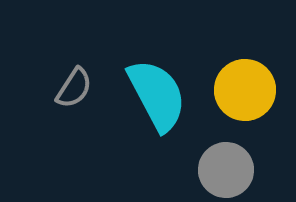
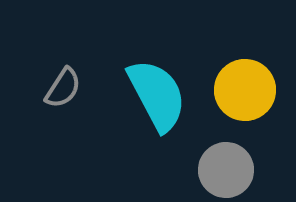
gray semicircle: moved 11 px left
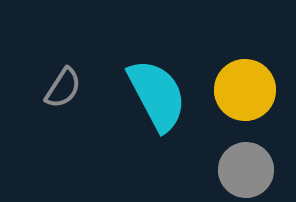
gray circle: moved 20 px right
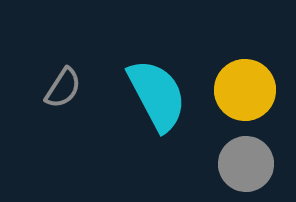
gray circle: moved 6 px up
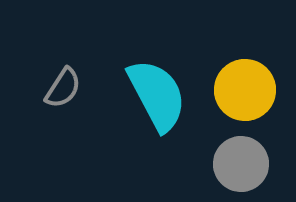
gray circle: moved 5 px left
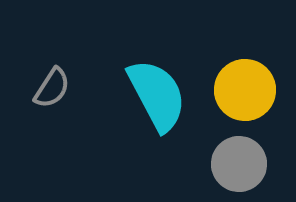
gray semicircle: moved 11 px left
gray circle: moved 2 px left
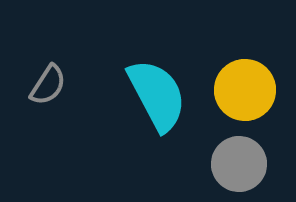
gray semicircle: moved 4 px left, 3 px up
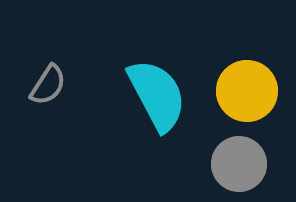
yellow circle: moved 2 px right, 1 px down
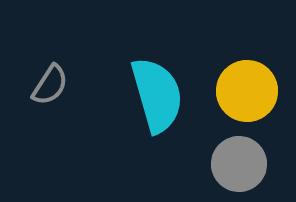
gray semicircle: moved 2 px right
cyan semicircle: rotated 12 degrees clockwise
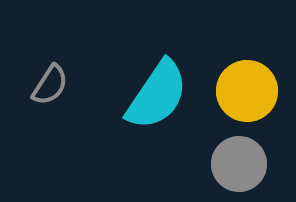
cyan semicircle: rotated 50 degrees clockwise
